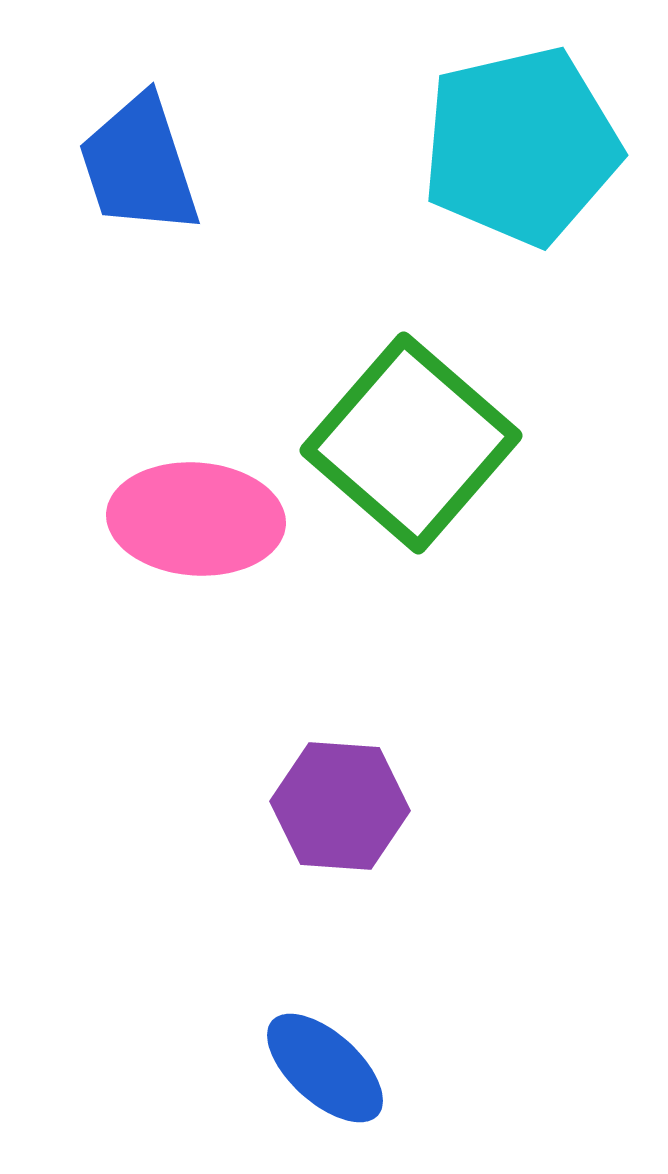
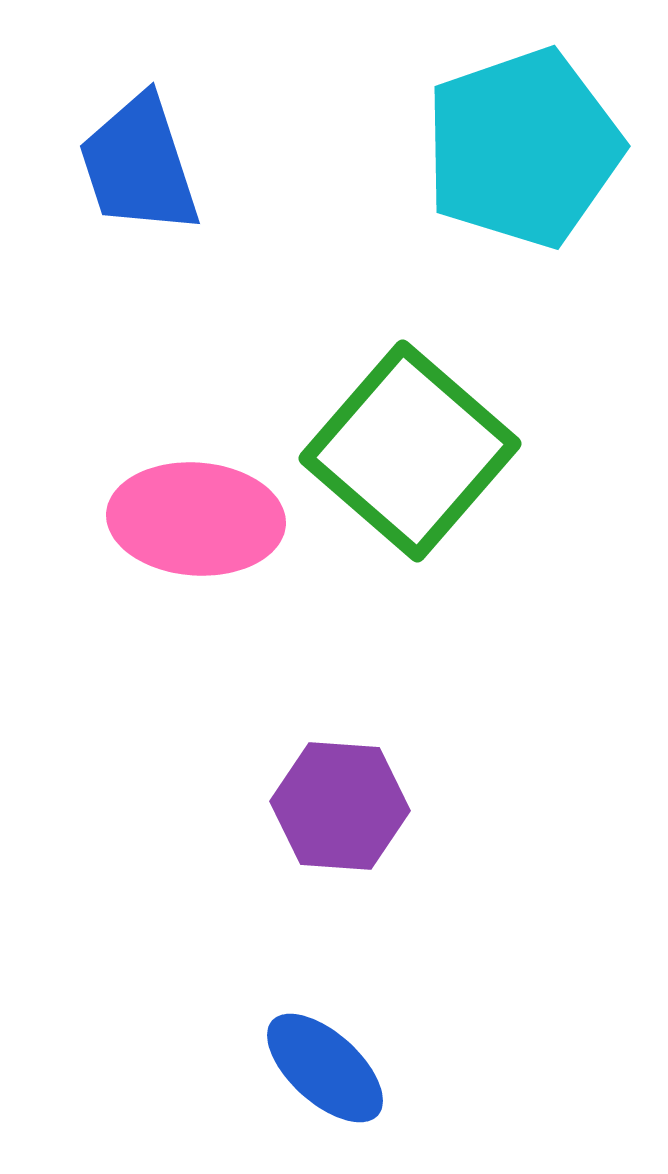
cyan pentagon: moved 2 px right, 2 px down; rotated 6 degrees counterclockwise
green square: moved 1 px left, 8 px down
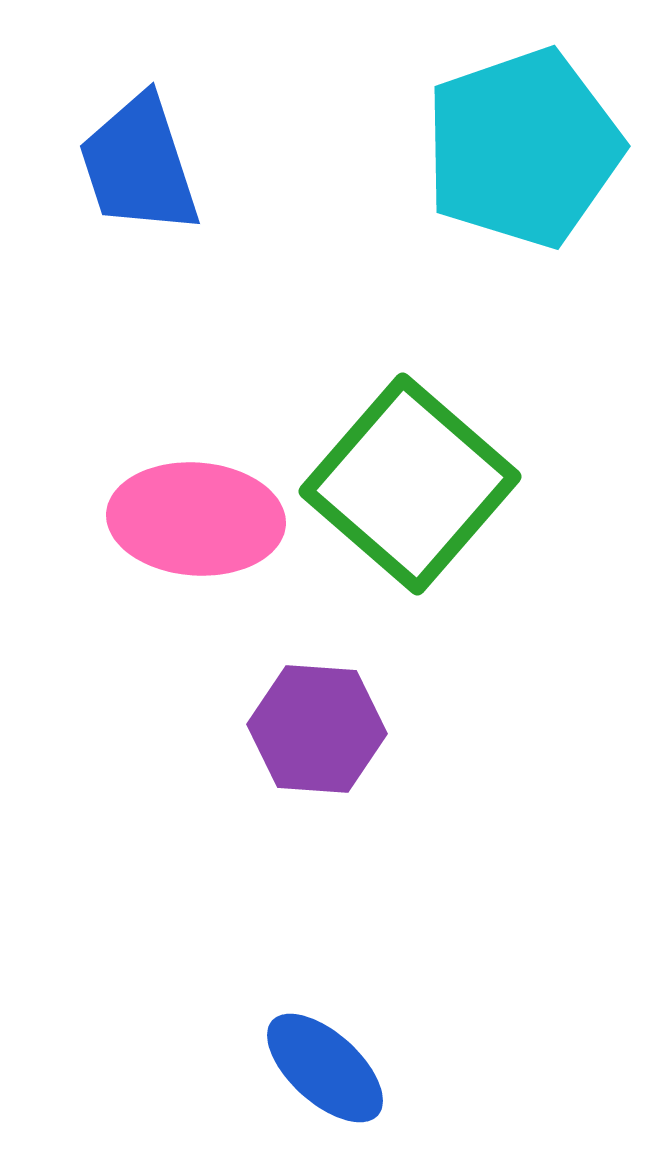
green square: moved 33 px down
purple hexagon: moved 23 px left, 77 px up
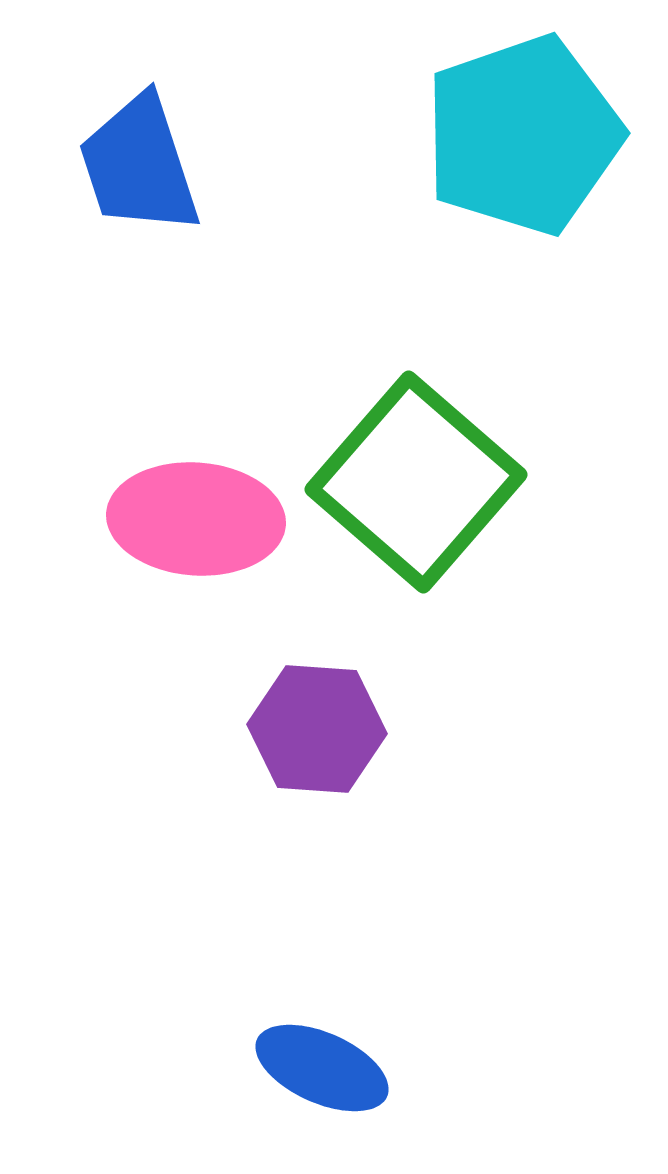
cyan pentagon: moved 13 px up
green square: moved 6 px right, 2 px up
blue ellipse: moved 3 px left; rotated 18 degrees counterclockwise
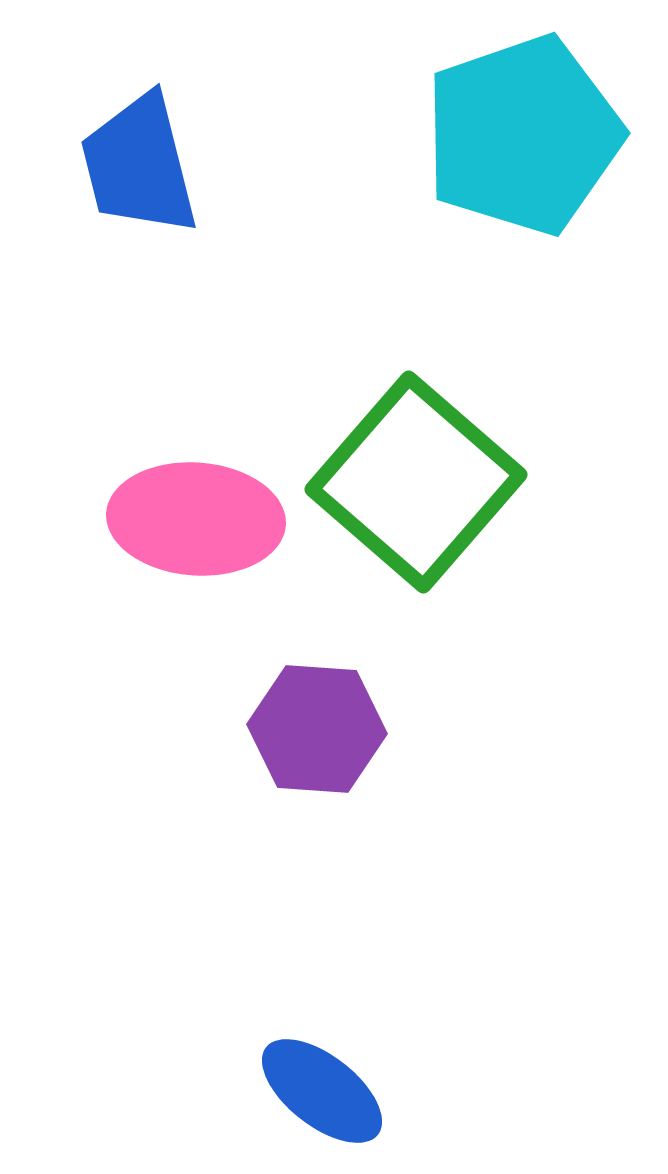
blue trapezoid: rotated 4 degrees clockwise
blue ellipse: moved 23 px down; rotated 14 degrees clockwise
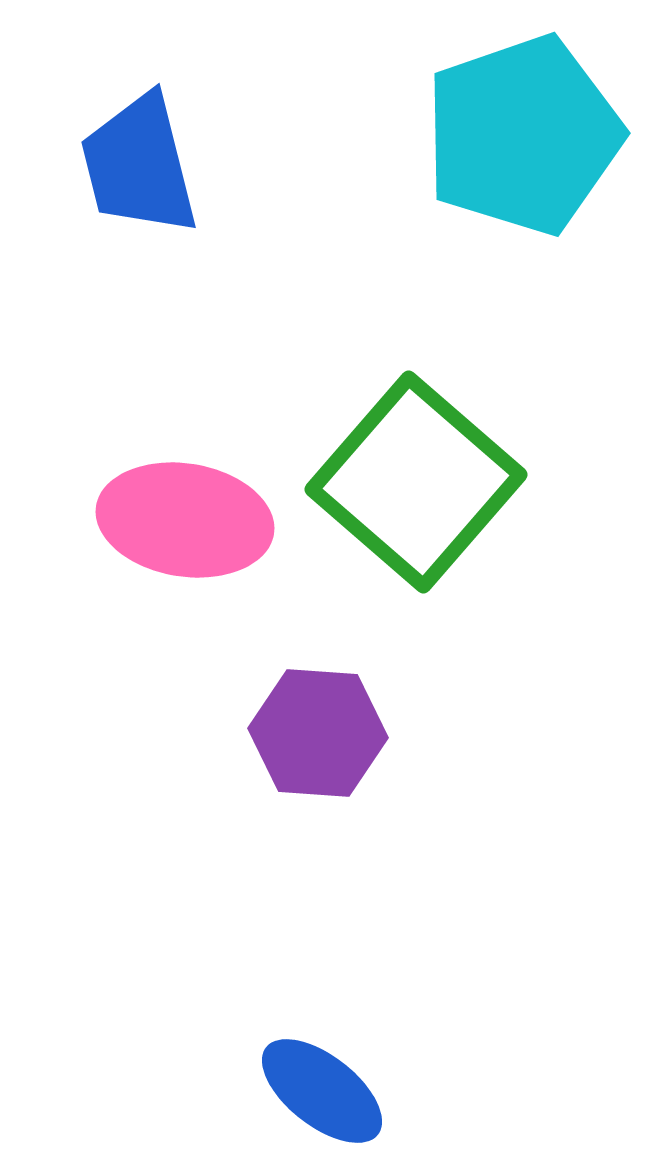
pink ellipse: moved 11 px left, 1 px down; rotated 5 degrees clockwise
purple hexagon: moved 1 px right, 4 px down
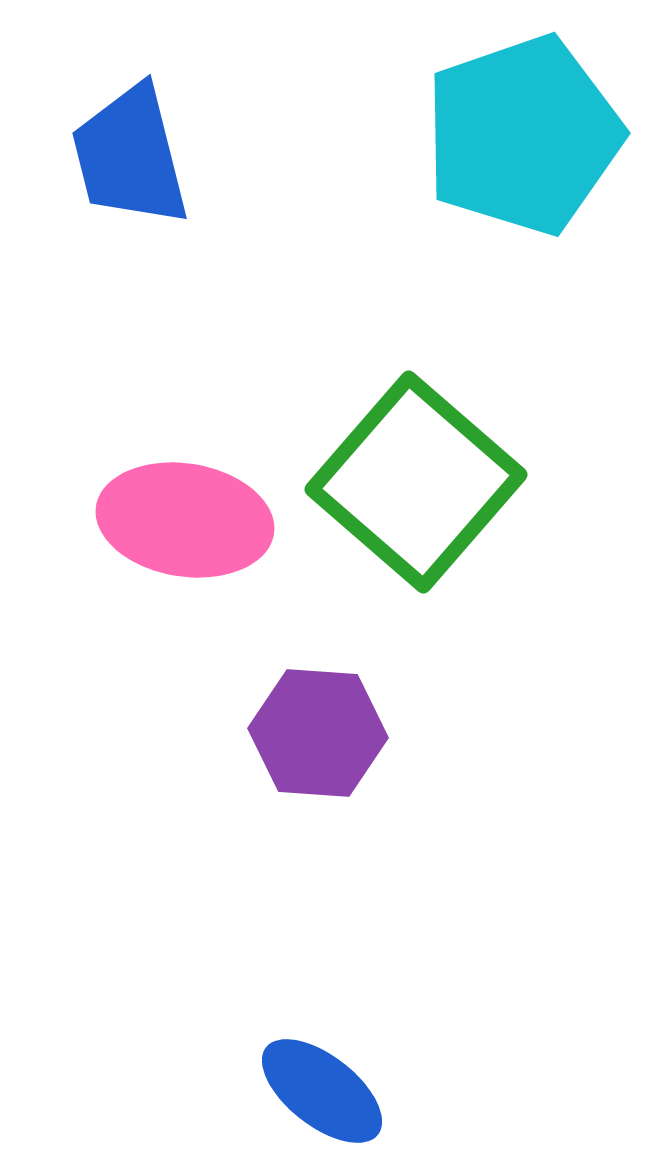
blue trapezoid: moved 9 px left, 9 px up
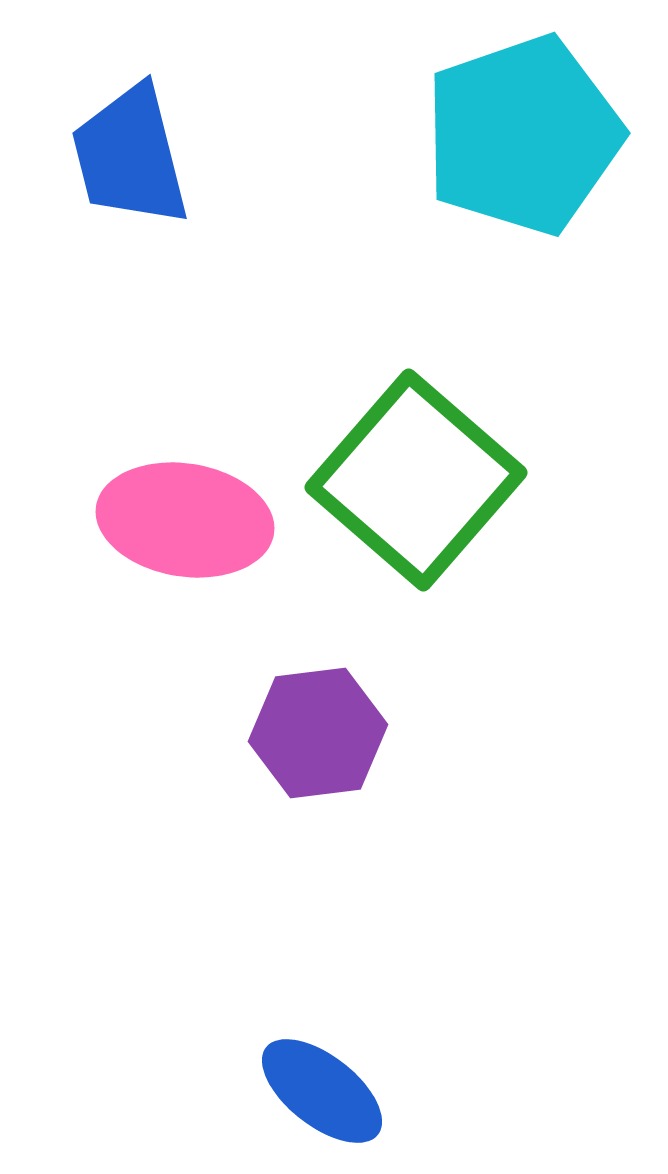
green square: moved 2 px up
purple hexagon: rotated 11 degrees counterclockwise
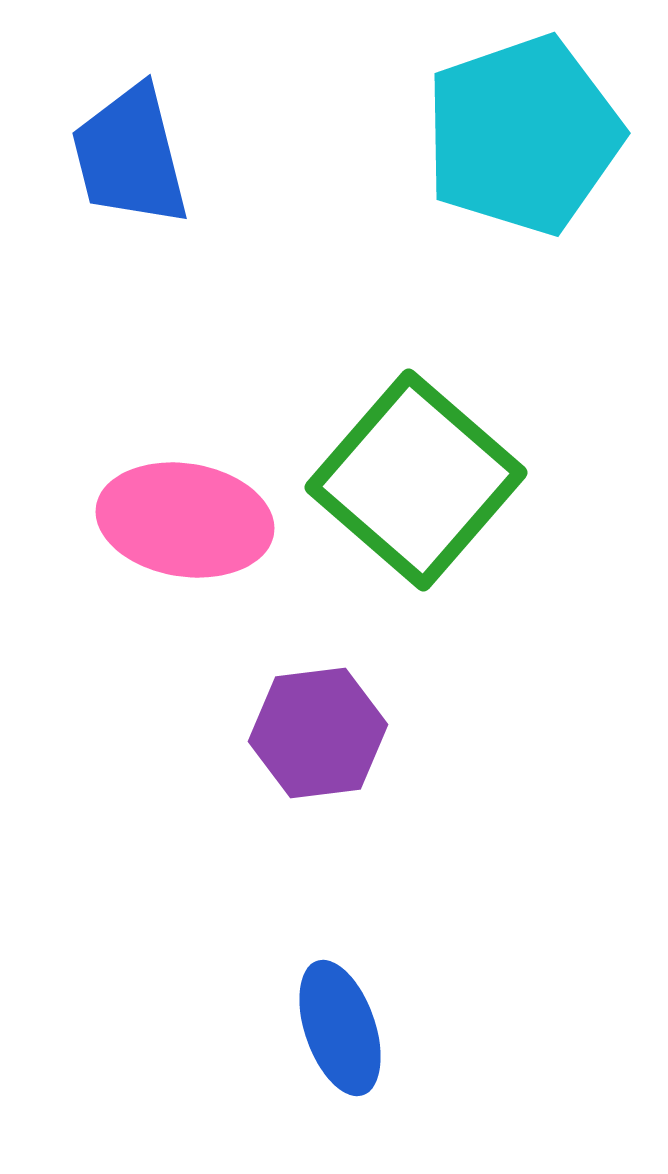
blue ellipse: moved 18 px right, 63 px up; rotated 33 degrees clockwise
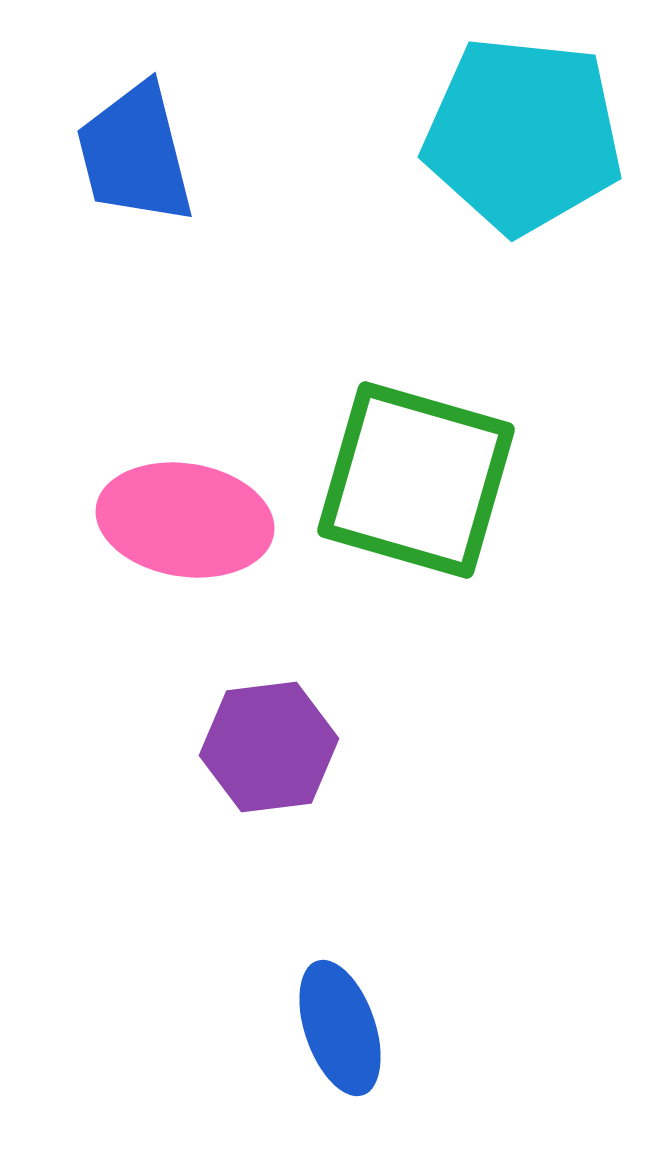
cyan pentagon: rotated 25 degrees clockwise
blue trapezoid: moved 5 px right, 2 px up
green square: rotated 25 degrees counterclockwise
purple hexagon: moved 49 px left, 14 px down
